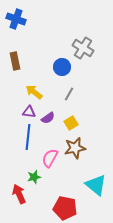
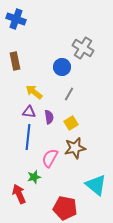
purple semicircle: moved 1 px right, 1 px up; rotated 64 degrees counterclockwise
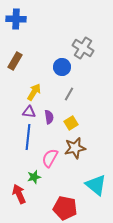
blue cross: rotated 18 degrees counterclockwise
brown rectangle: rotated 42 degrees clockwise
yellow arrow: rotated 84 degrees clockwise
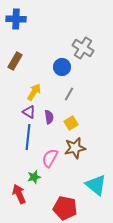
purple triangle: rotated 24 degrees clockwise
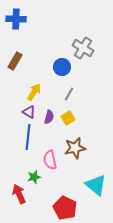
purple semicircle: rotated 24 degrees clockwise
yellow square: moved 3 px left, 5 px up
pink semicircle: moved 2 px down; rotated 42 degrees counterclockwise
red pentagon: rotated 15 degrees clockwise
